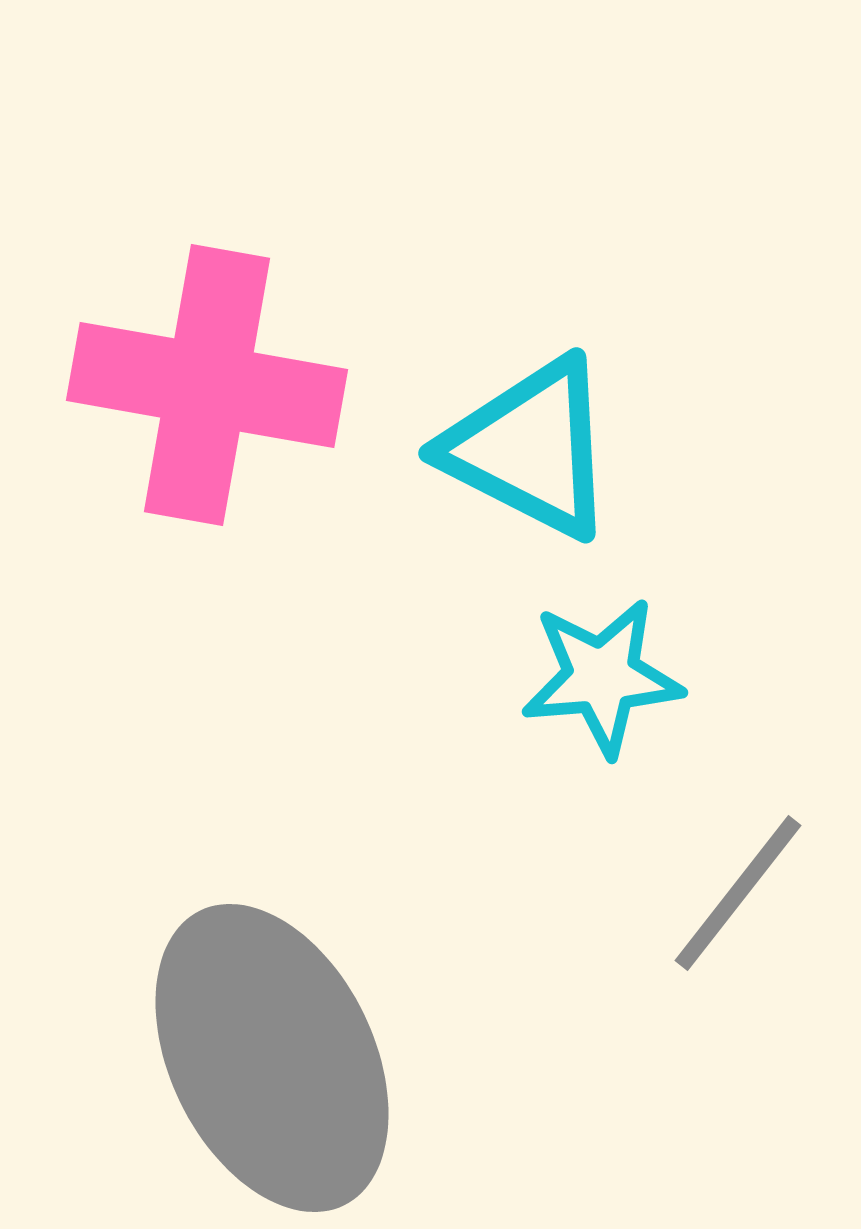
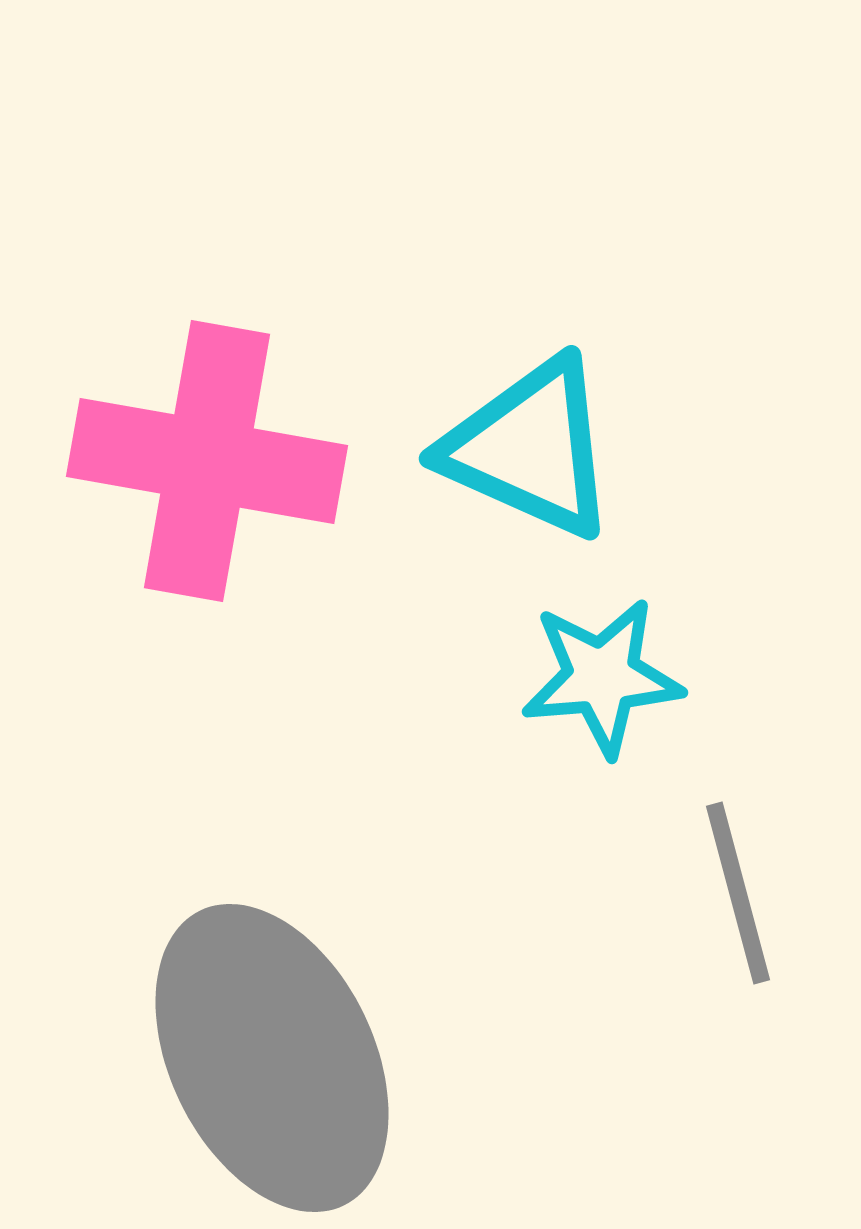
pink cross: moved 76 px down
cyan triangle: rotated 3 degrees counterclockwise
gray line: rotated 53 degrees counterclockwise
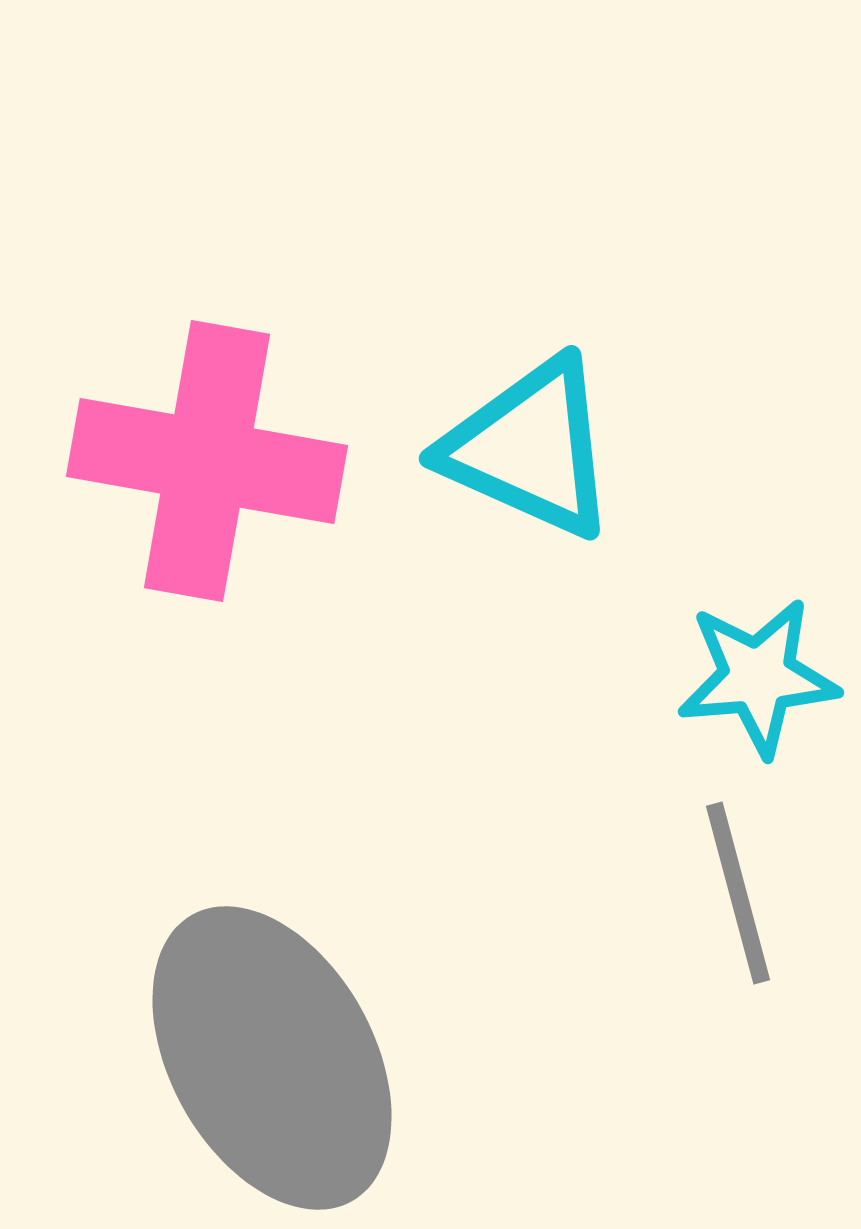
cyan star: moved 156 px right
gray ellipse: rotated 3 degrees counterclockwise
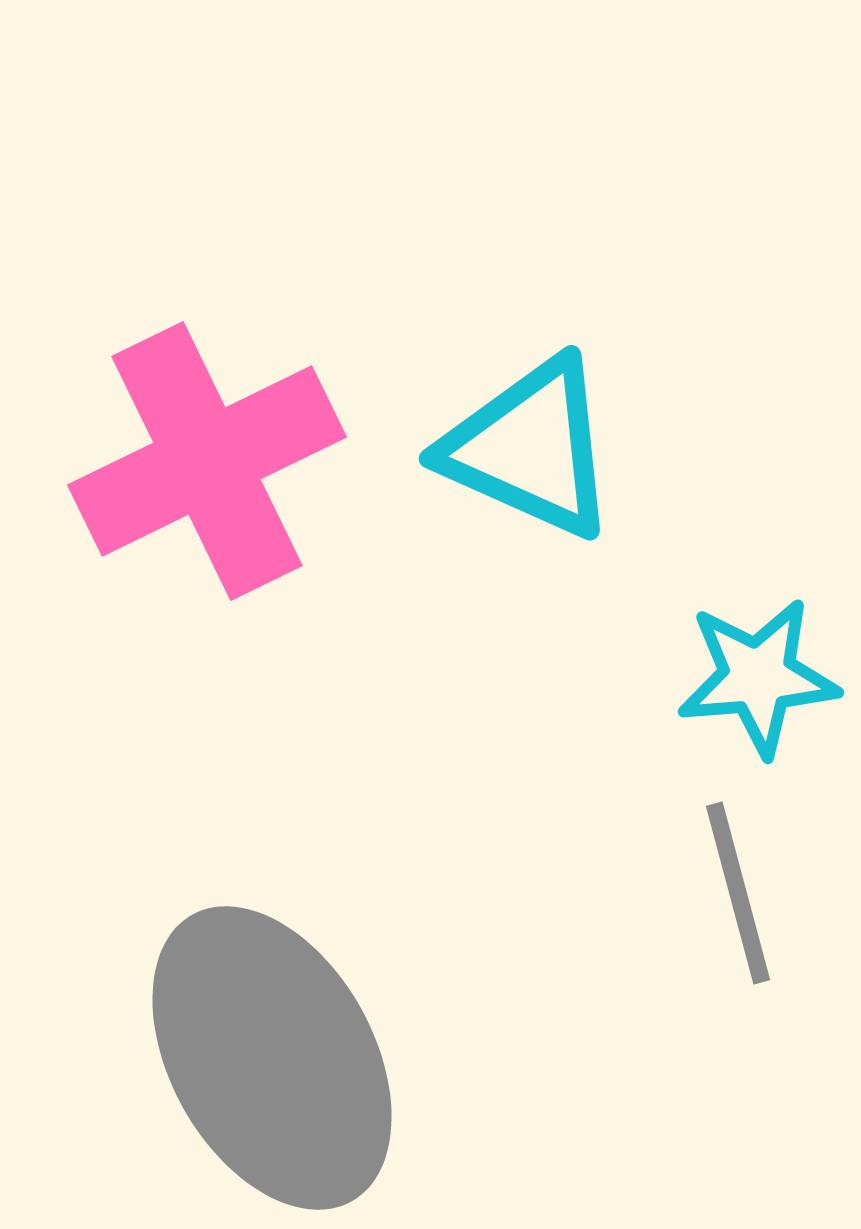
pink cross: rotated 36 degrees counterclockwise
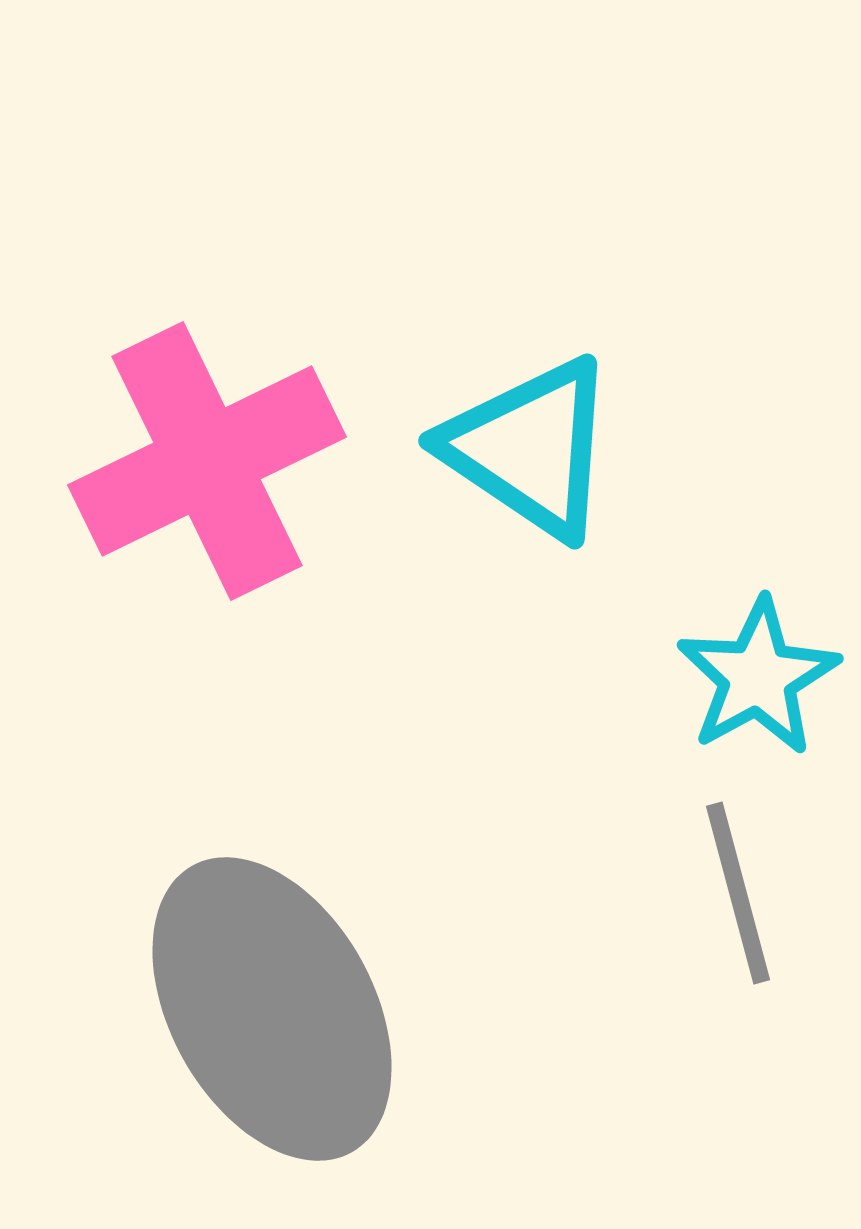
cyan triangle: rotated 10 degrees clockwise
cyan star: rotated 24 degrees counterclockwise
gray ellipse: moved 49 px up
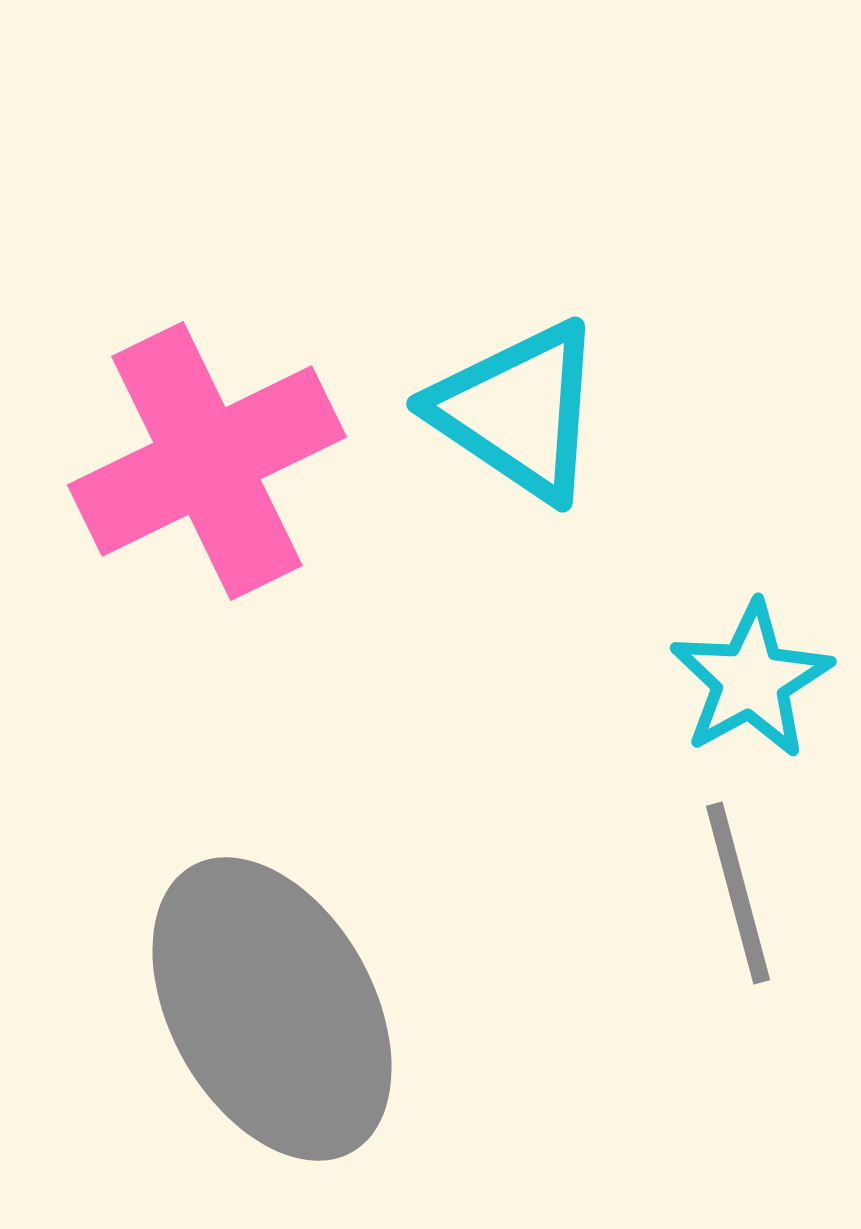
cyan triangle: moved 12 px left, 37 px up
cyan star: moved 7 px left, 3 px down
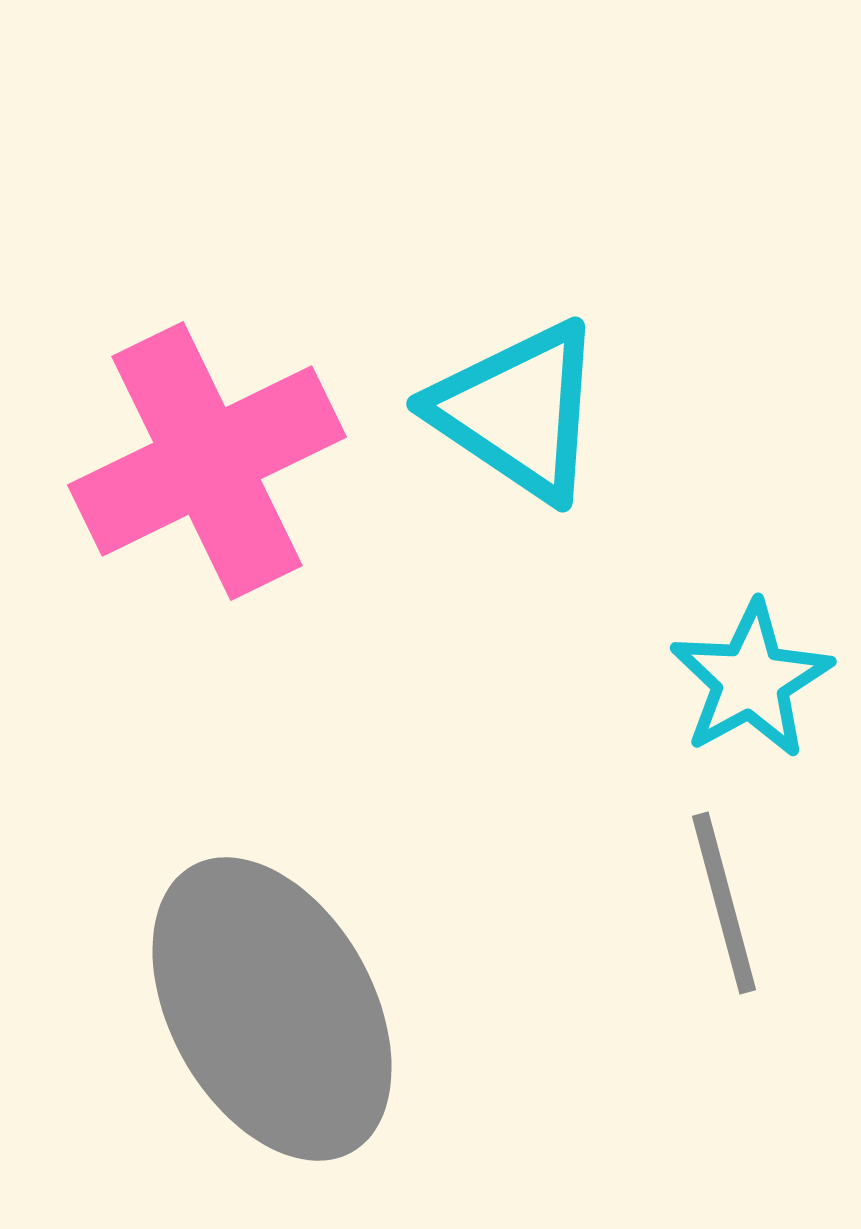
gray line: moved 14 px left, 10 px down
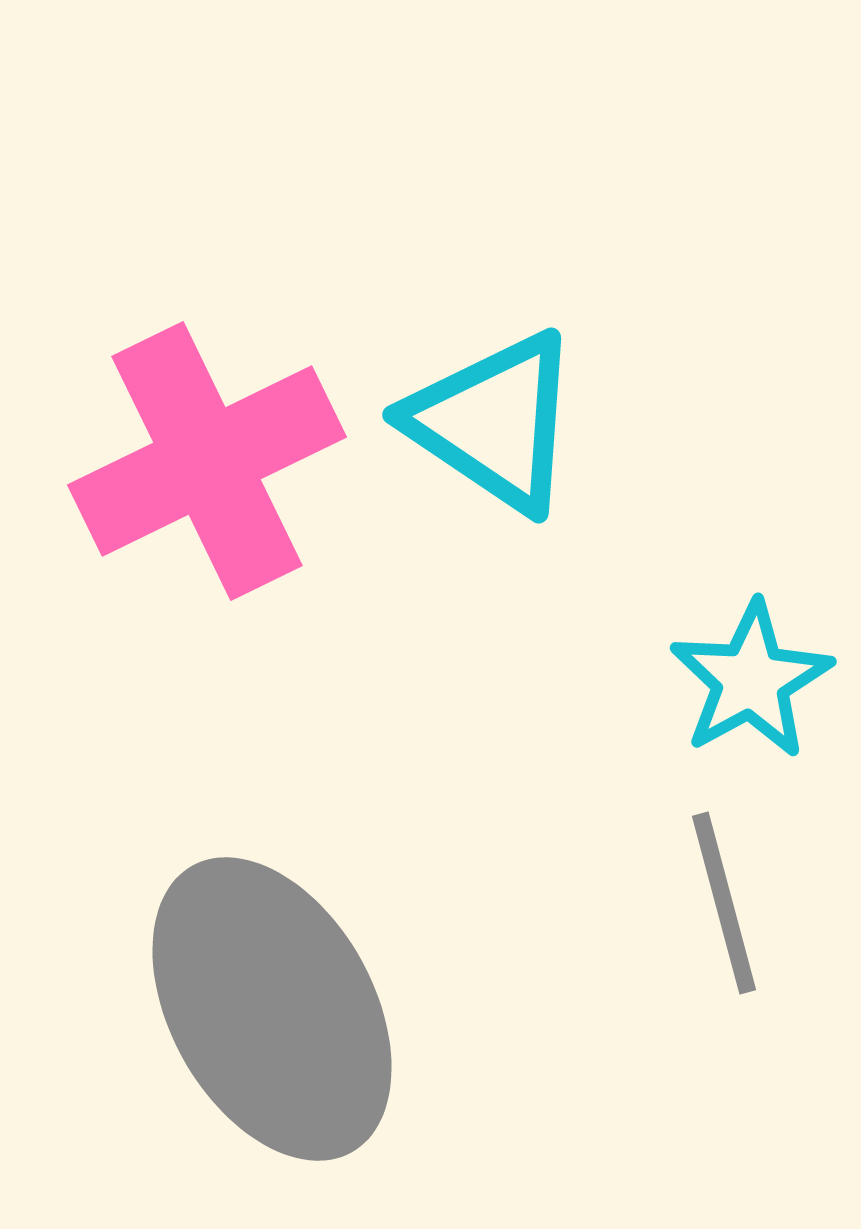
cyan triangle: moved 24 px left, 11 px down
